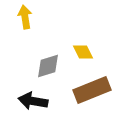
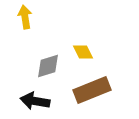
black arrow: moved 2 px right
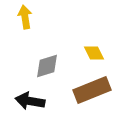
yellow diamond: moved 11 px right, 1 px down
gray diamond: moved 1 px left
black arrow: moved 5 px left
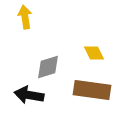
gray diamond: moved 1 px right, 1 px down
brown rectangle: rotated 30 degrees clockwise
black arrow: moved 1 px left, 6 px up
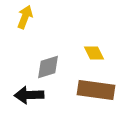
yellow arrow: rotated 30 degrees clockwise
brown rectangle: moved 4 px right
black arrow: rotated 12 degrees counterclockwise
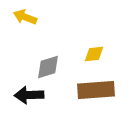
yellow arrow: rotated 90 degrees counterclockwise
yellow diamond: moved 1 px down; rotated 70 degrees counterclockwise
brown rectangle: rotated 12 degrees counterclockwise
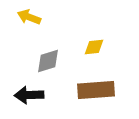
yellow arrow: moved 4 px right
yellow diamond: moved 7 px up
gray diamond: moved 6 px up
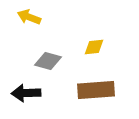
gray diamond: rotated 32 degrees clockwise
black arrow: moved 3 px left, 2 px up
